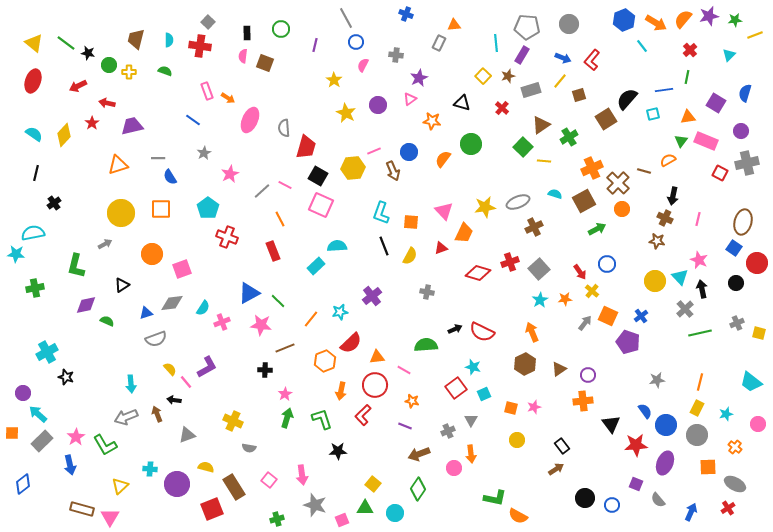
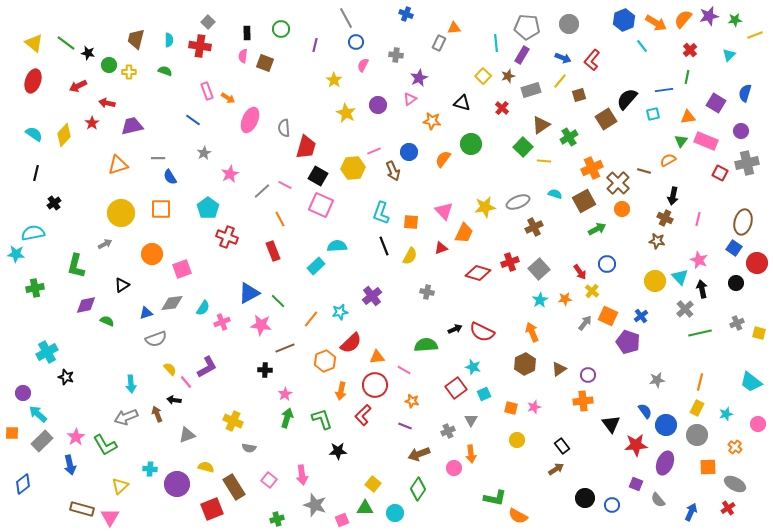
orange triangle at (454, 25): moved 3 px down
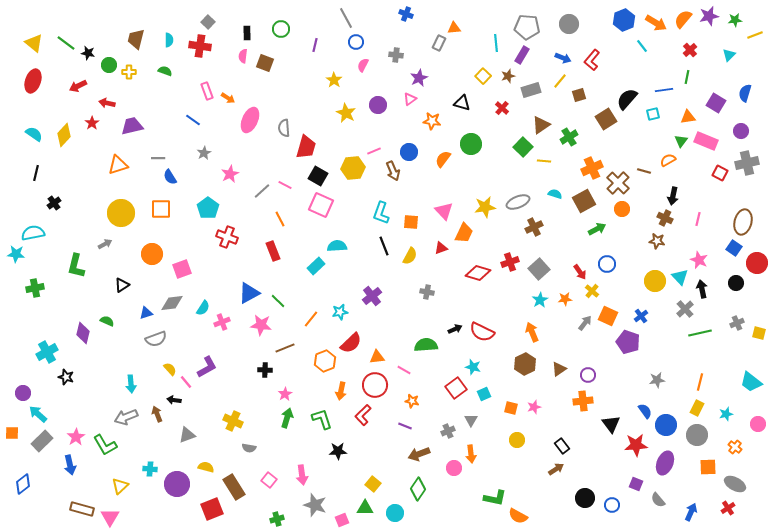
purple diamond at (86, 305): moved 3 px left, 28 px down; rotated 65 degrees counterclockwise
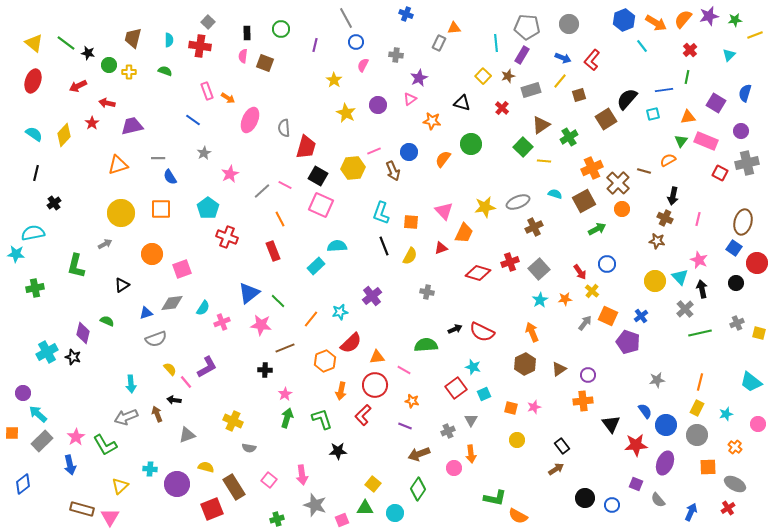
brown trapezoid at (136, 39): moved 3 px left, 1 px up
blue triangle at (249, 293): rotated 10 degrees counterclockwise
black star at (66, 377): moved 7 px right, 20 px up
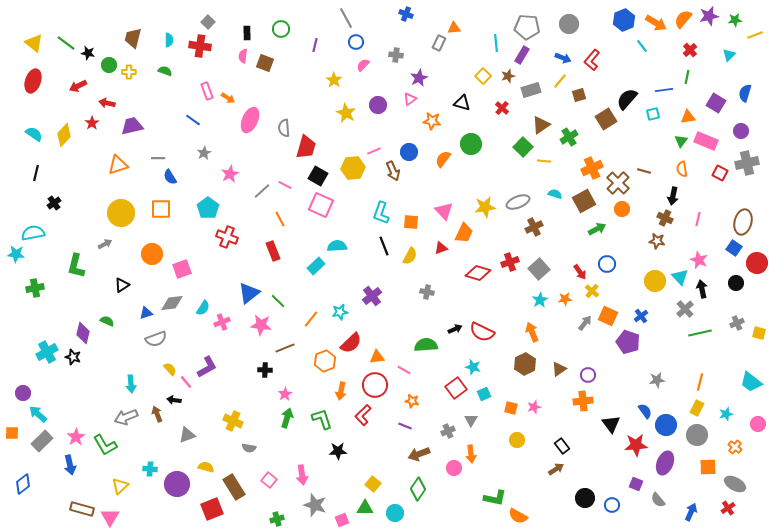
pink semicircle at (363, 65): rotated 16 degrees clockwise
orange semicircle at (668, 160): moved 14 px right, 9 px down; rotated 70 degrees counterclockwise
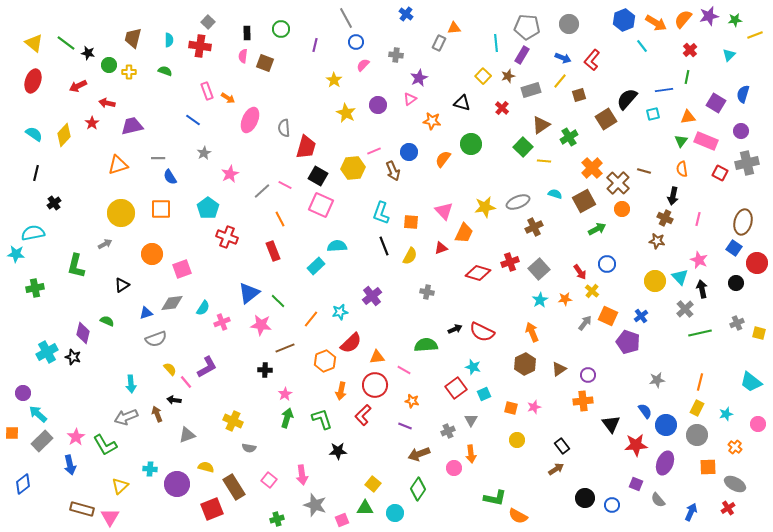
blue cross at (406, 14): rotated 16 degrees clockwise
blue semicircle at (745, 93): moved 2 px left, 1 px down
orange cross at (592, 168): rotated 20 degrees counterclockwise
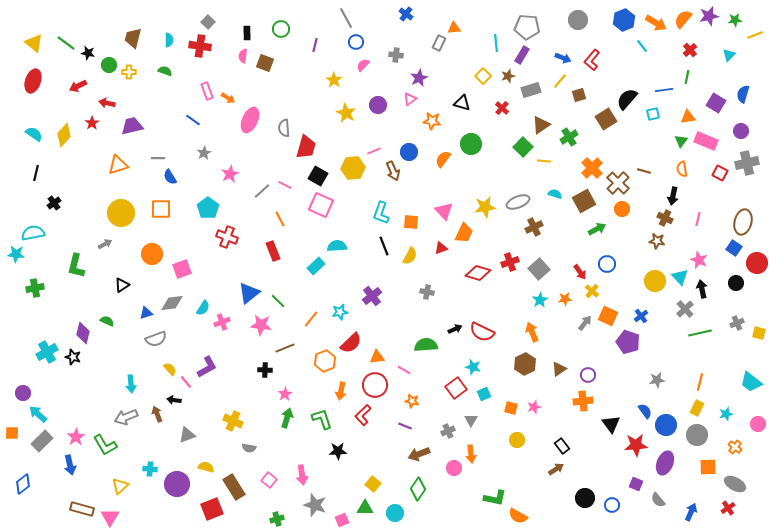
gray circle at (569, 24): moved 9 px right, 4 px up
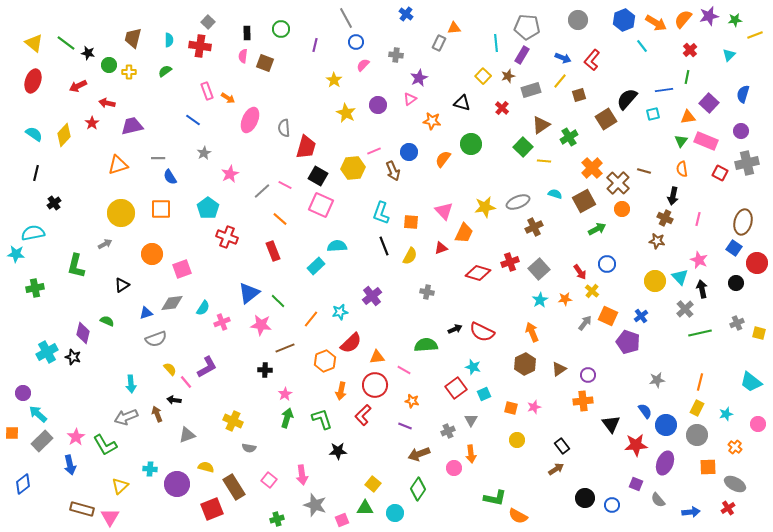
green semicircle at (165, 71): rotated 56 degrees counterclockwise
purple square at (716, 103): moved 7 px left; rotated 12 degrees clockwise
orange line at (280, 219): rotated 21 degrees counterclockwise
blue arrow at (691, 512): rotated 60 degrees clockwise
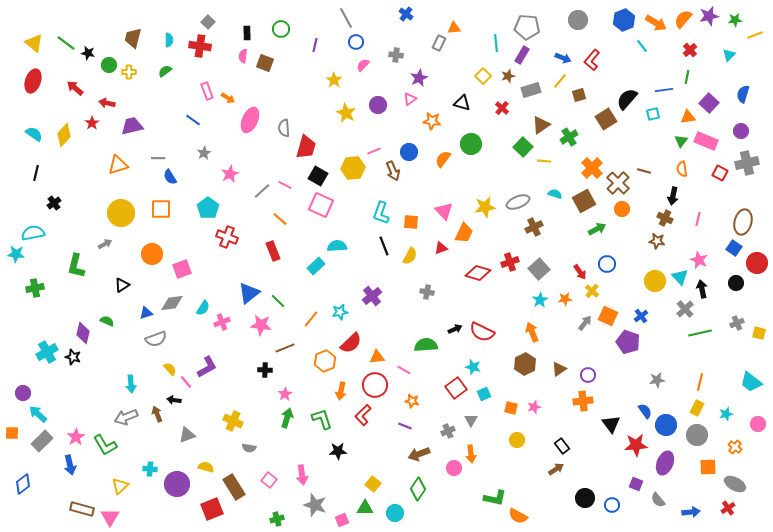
red arrow at (78, 86): moved 3 px left, 2 px down; rotated 66 degrees clockwise
